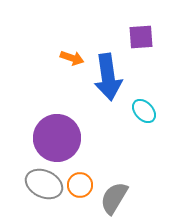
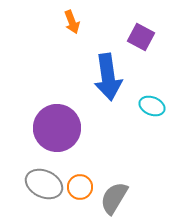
purple square: rotated 32 degrees clockwise
orange arrow: moved 36 px up; rotated 50 degrees clockwise
cyan ellipse: moved 8 px right, 5 px up; rotated 25 degrees counterclockwise
purple circle: moved 10 px up
orange circle: moved 2 px down
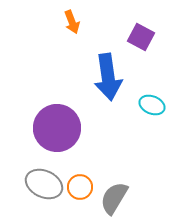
cyan ellipse: moved 1 px up
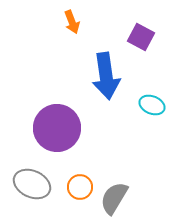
blue arrow: moved 2 px left, 1 px up
gray ellipse: moved 12 px left
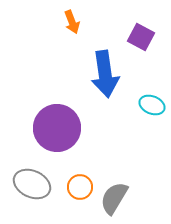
blue arrow: moved 1 px left, 2 px up
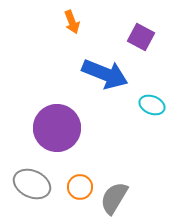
blue arrow: rotated 60 degrees counterclockwise
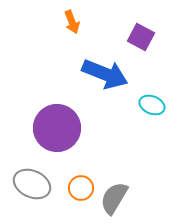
orange circle: moved 1 px right, 1 px down
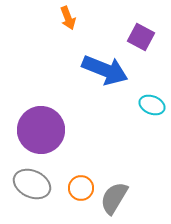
orange arrow: moved 4 px left, 4 px up
blue arrow: moved 4 px up
purple circle: moved 16 px left, 2 px down
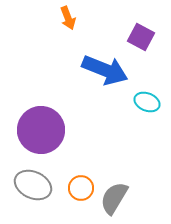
cyan ellipse: moved 5 px left, 3 px up
gray ellipse: moved 1 px right, 1 px down
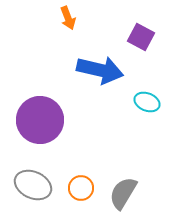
blue arrow: moved 5 px left; rotated 9 degrees counterclockwise
purple circle: moved 1 px left, 10 px up
gray semicircle: moved 9 px right, 5 px up
